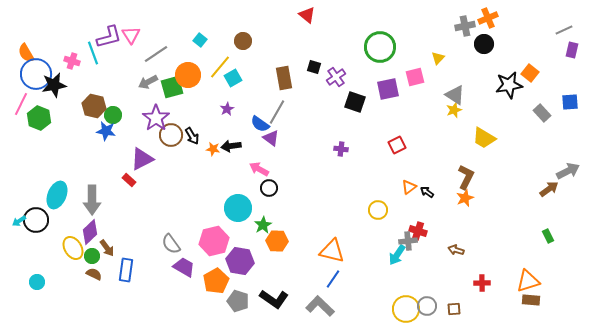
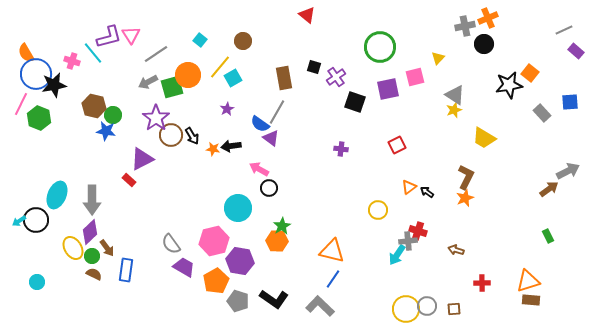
purple rectangle at (572, 50): moved 4 px right, 1 px down; rotated 63 degrees counterclockwise
cyan line at (93, 53): rotated 20 degrees counterclockwise
green star at (263, 225): moved 19 px right, 1 px down
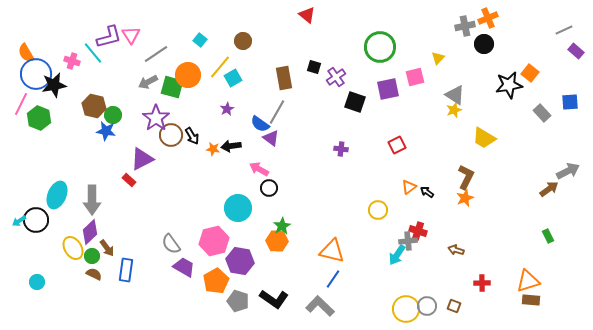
green square at (172, 87): rotated 30 degrees clockwise
brown square at (454, 309): moved 3 px up; rotated 24 degrees clockwise
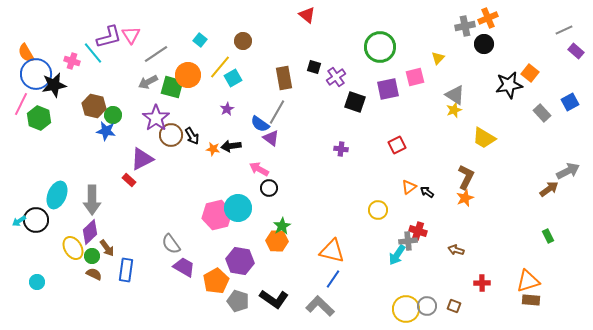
blue square at (570, 102): rotated 24 degrees counterclockwise
pink hexagon at (214, 241): moved 3 px right, 26 px up
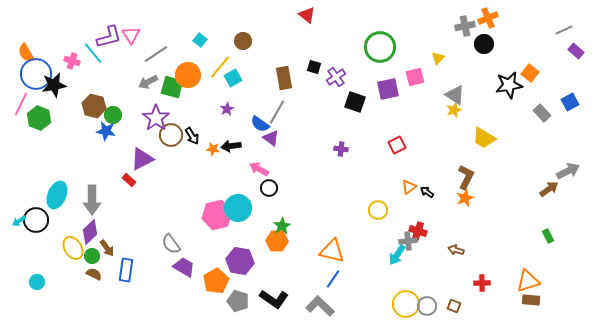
yellow circle at (406, 309): moved 5 px up
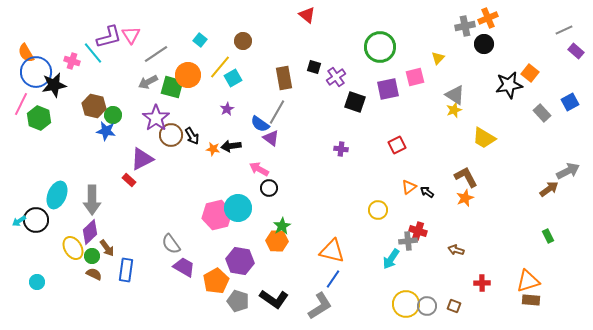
blue circle at (36, 74): moved 2 px up
brown L-shape at (466, 177): rotated 55 degrees counterclockwise
cyan arrow at (397, 255): moved 6 px left, 4 px down
gray L-shape at (320, 306): rotated 104 degrees clockwise
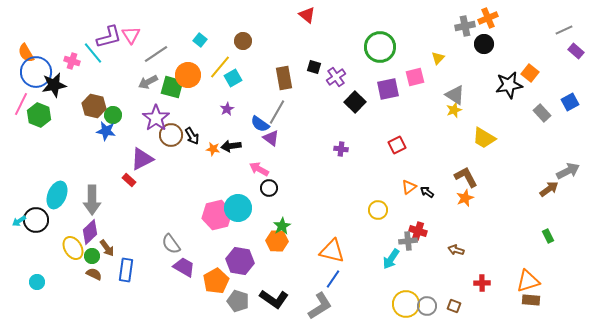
black square at (355, 102): rotated 25 degrees clockwise
green hexagon at (39, 118): moved 3 px up
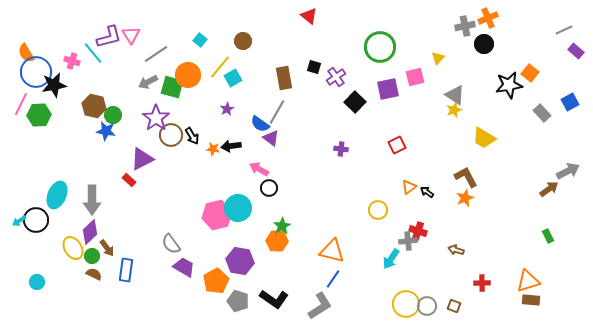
red triangle at (307, 15): moved 2 px right, 1 px down
green hexagon at (39, 115): rotated 25 degrees counterclockwise
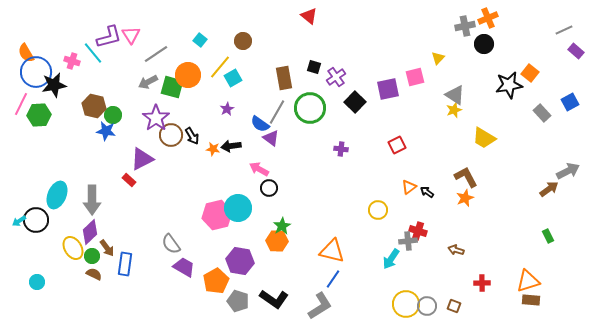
green circle at (380, 47): moved 70 px left, 61 px down
blue rectangle at (126, 270): moved 1 px left, 6 px up
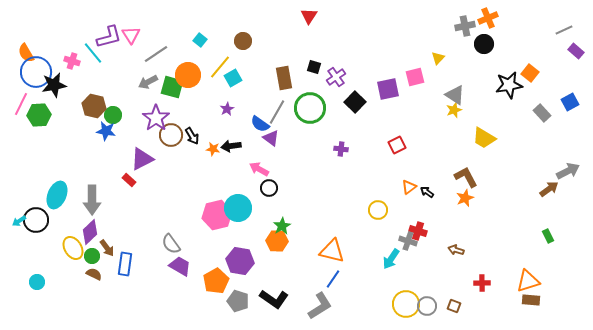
red triangle at (309, 16): rotated 24 degrees clockwise
gray cross at (408, 241): rotated 24 degrees clockwise
purple trapezoid at (184, 267): moved 4 px left, 1 px up
